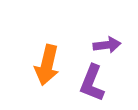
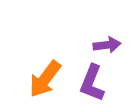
orange arrow: moved 2 px left, 14 px down; rotated 24 degrees clockwise
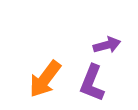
purple arrow: rotated 8 degrees counterclockwise
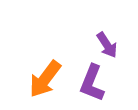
purple arrow: rotated 72 degrees clockwise
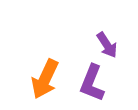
orange arrow: rotated 12 degrees counterclockwise
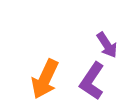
purple L-shape: moved 2 px up; rotated 12 degrees clockwise
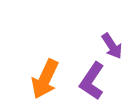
purple arrow: moved 5 px right, 1 px down
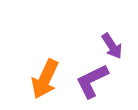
purple L-shape: rotated 30 degrees clockwise
